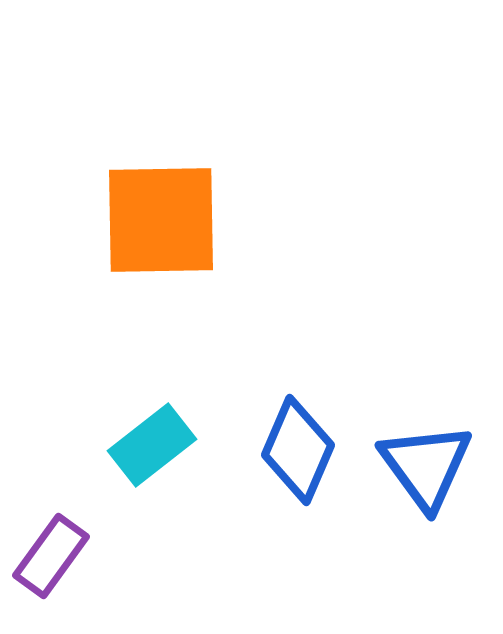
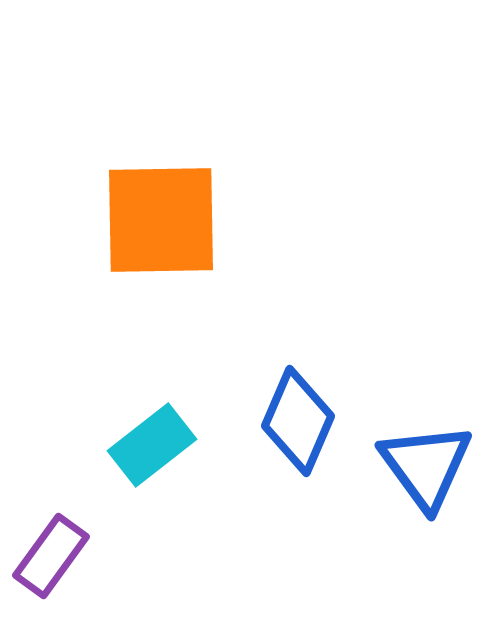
blue diamond: moved 29 px up
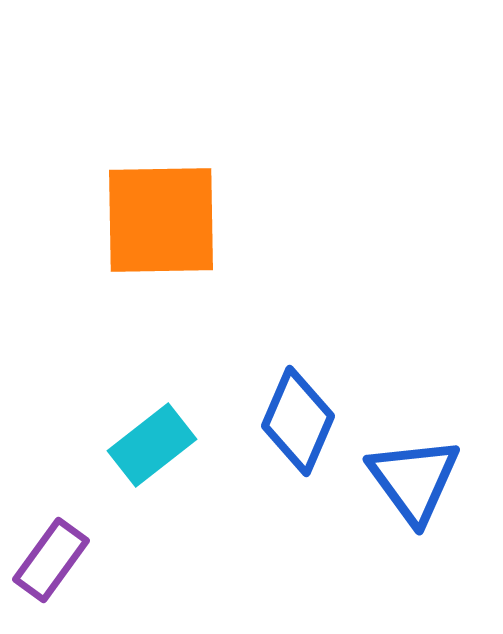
blue triangle: moved 12 px left, 14 px down
purple rectangle: moved 4 px down
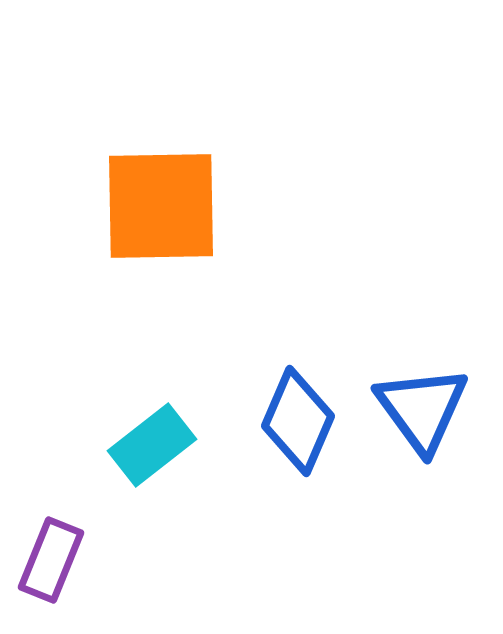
orange square: moved 14 px up
blue triangle: moved 8 px right, 71 px up
purple rectangle: rotated 14 degrees counterclockwise
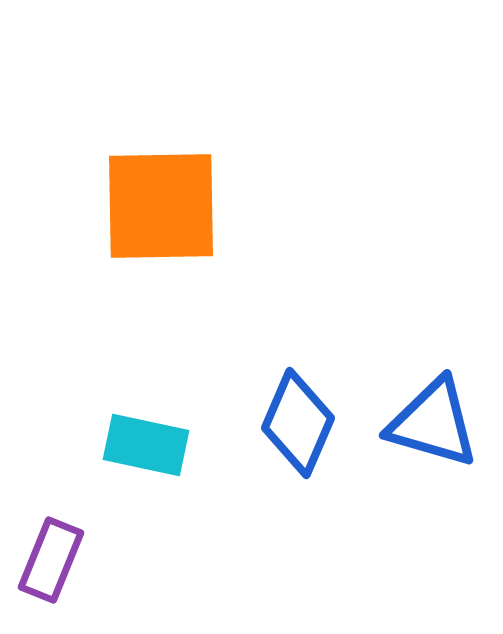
blue triangle: moved 11 px right, 14 px down; rotated 38 degrees counterclockwise
blue diamond: moved 2 px down
cyan rectangle: moved 6 px left; rotated 50 degrees clockwise
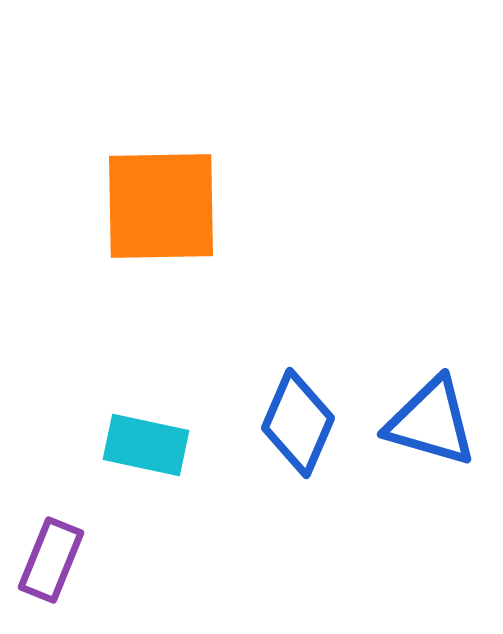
blue triangle: moved 2 px left, 1 px up
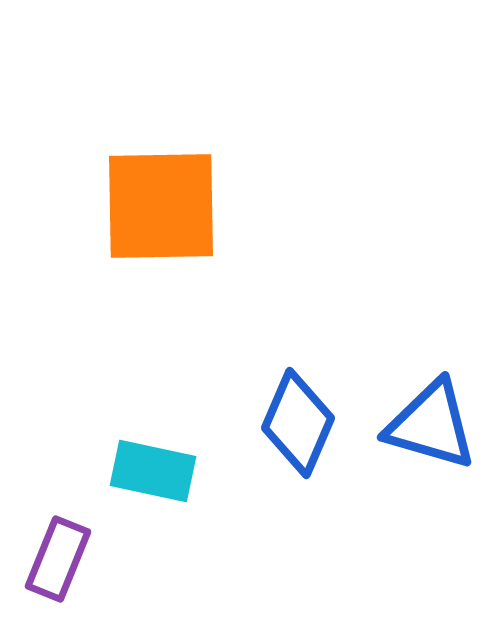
blue triangle: moved 3 px down
cyan rectangle: moved 7 px right, 26 px down
purple rectangle: moved 7 px right, 1 px up
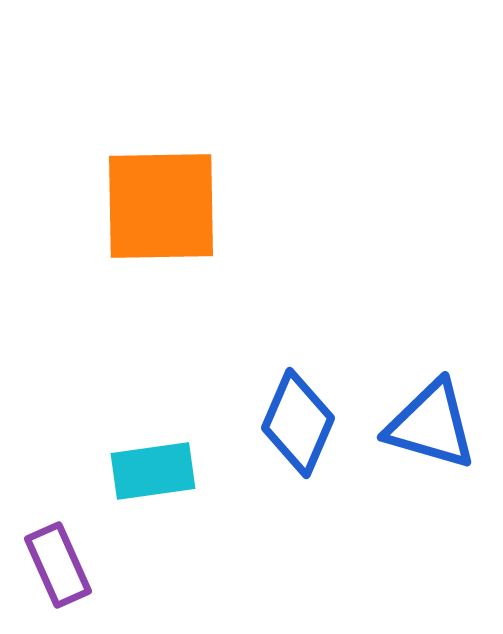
cyan rectangle: rotated 20 degrees counterclockwise
purple rectangle: moved 6 px down; rotated 46 degrees counterclockwise
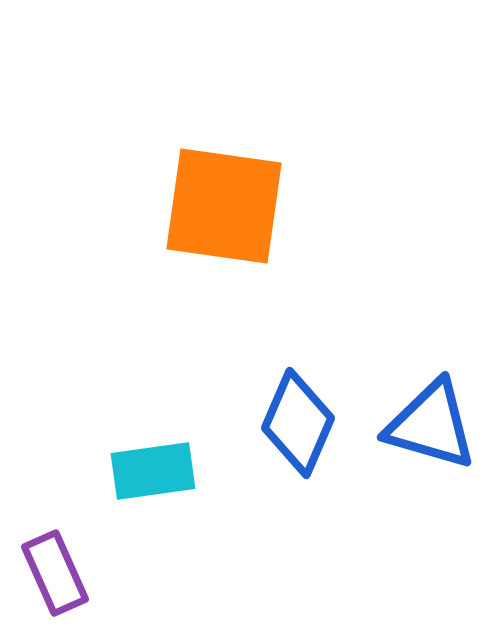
orange square: moved 63 px right; rotated 9 degrees clockwise
purple rectangle: moved 3 px left, 8 px down
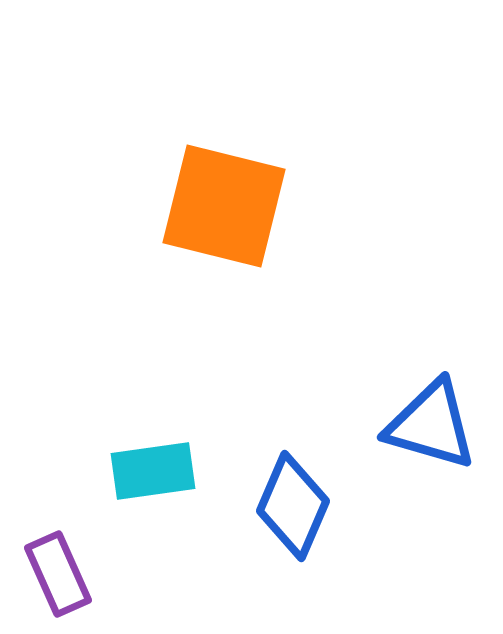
orange square: rotated 6 degrees clockwise
blue diamond: moved 5 px left, 83 px down
purple rectangle: moved 3 px right, 1 px down
